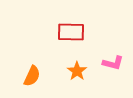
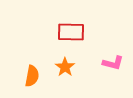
orange star: moved 12 px left, 4 px up
orange semicircle: rotated 15 degrees counterclockwise
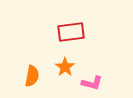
red rectangle: rotated 8 degrees counterclockwise
pink L-shape: moved 21 px left, 20 px down
